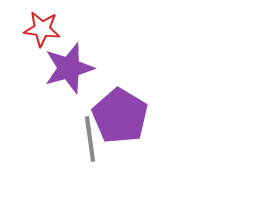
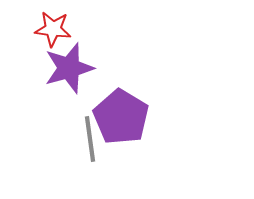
red star: moved 11 px right
purple pentagon: moved 1 px right, 1 px down
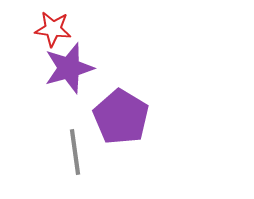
gray line: moved 15 px left, 13 px down
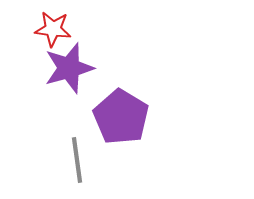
gray line: moved 2 px right, 8 px down
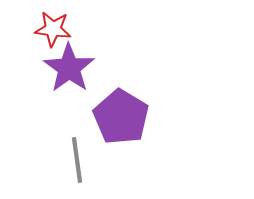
purple star: rotated 21 degrees counterclockwise
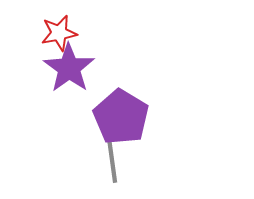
red star: moved 6 px right, 4 px down; rotated 18 degrees counterclockwise
gray line: moved 35 px right
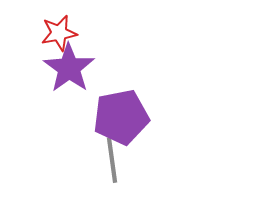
purple pentagon: rotated 30 degrees clockwise
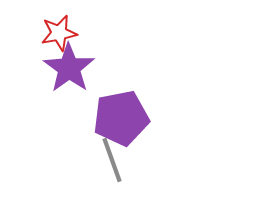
purple pentagon: moved 1 px down
gray line: rotated 12 degrees counterclockwise
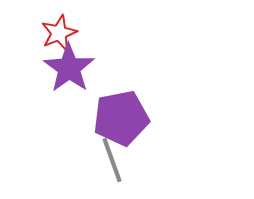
red star: rotated 12 degrees counterclockwise
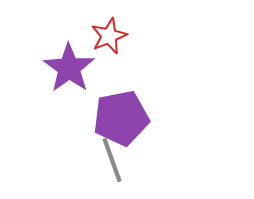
red star: moved 50 px right, 3 px down
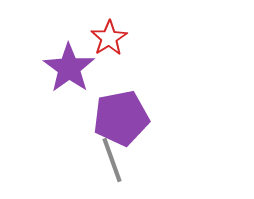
red star: moved 2 px down; rotated 9 degrees counterclockwise
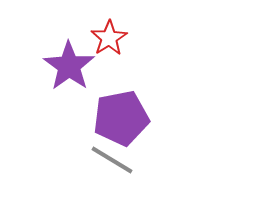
purple star: moved 2 px up
gray line: rotated 39 degrees counterclockwise
